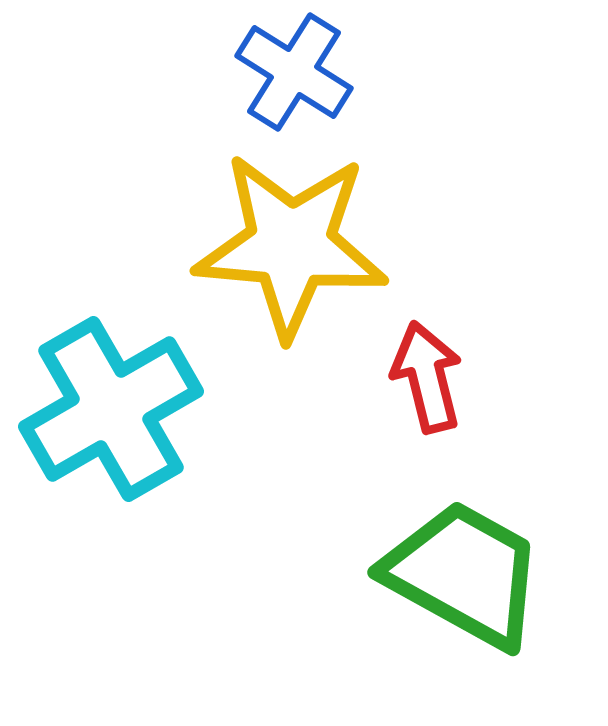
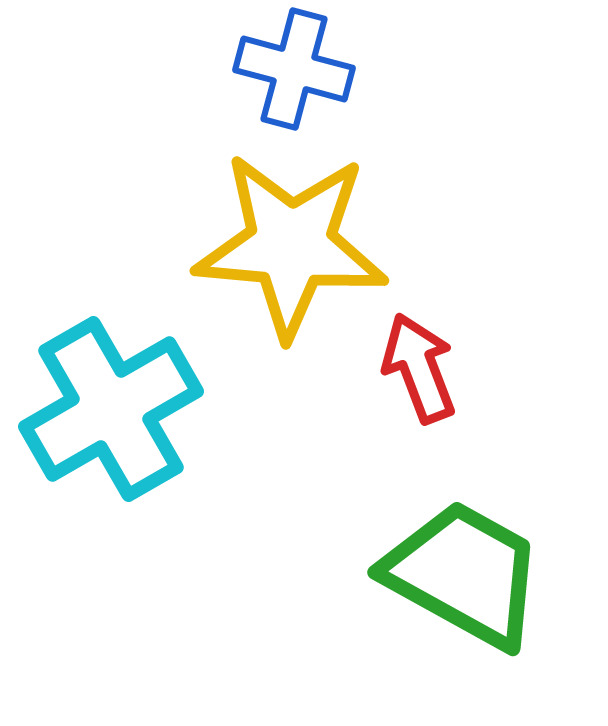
blue cross: moved 3 px up; rotated 17 degrees counterclockwise
red arrow: moved 8 px left, 9 px up; rotated 7 degrees counterclockwise
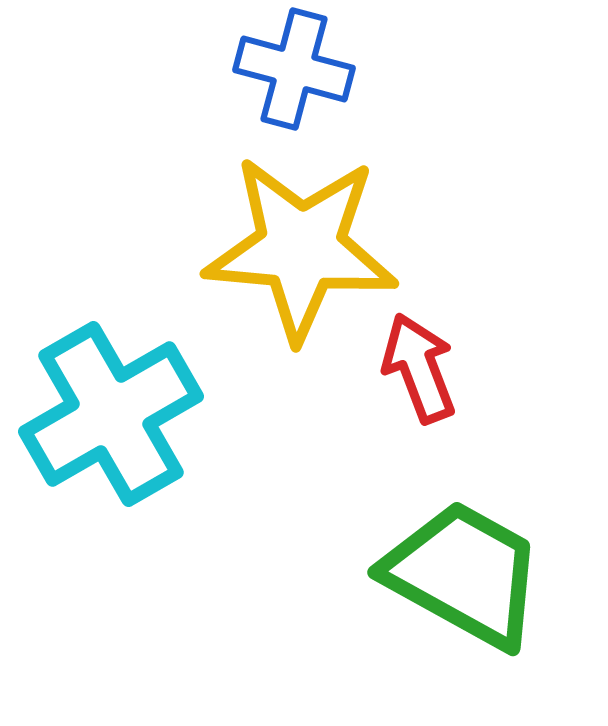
yellow star: moved 10 px right, 3 px down
cyan cross: moved 5 px down
